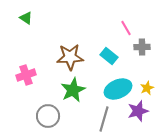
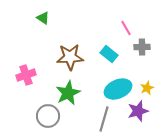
green triangle: moved 17 px right
cyan rectangle: moved 2 px up
green star: moved 5 px left, 3 px down
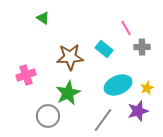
cyan rectangle: moved 5 px left, 5 px up
cyan ellipse: moved 4 px up
gray line: moved 1 px left, 1 px down; rotated 20 degrees clockwise
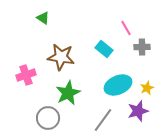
brown star: moved 9 px left; rotated 12 degrees clockwise
gray circle: moved 2 px down
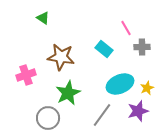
cyan ellipse: moved 2 px right, 1 px up
gray line: moved 1 px left, 5 px up
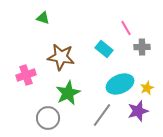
green triangle: rotated 16 degrees counterclockwise
